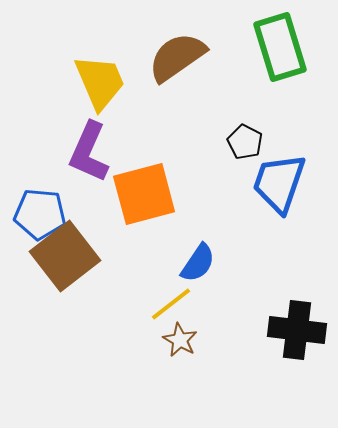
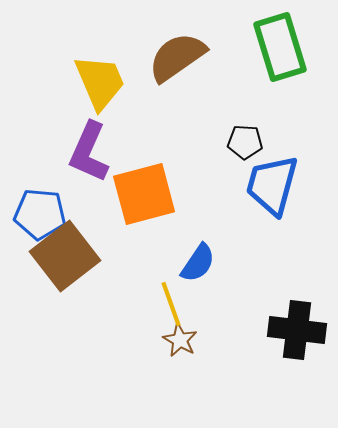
black pentagon: rotated 24 degrees counterclockwise
blue trapezoid: moved 7 px left, 2 px down; rotated 4 degrees counterclockwise
yellow line: rotated 72 degrees counterclockwise
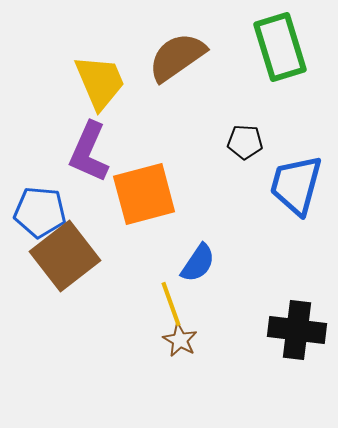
blue trapezoid: moved 24 px right
blue pentagon: moved 2 px up
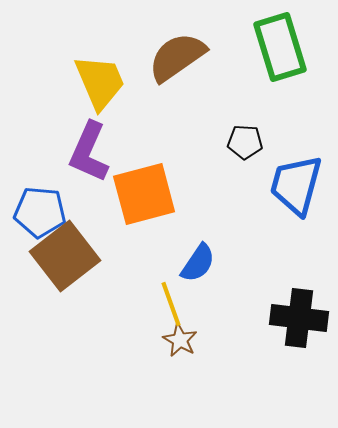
black cross: moved 2 px right, 12 px up
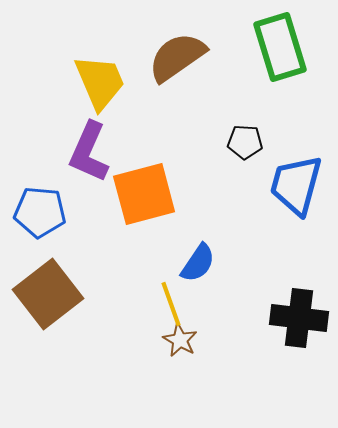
brown square: moved 17 px left, 38 px down
